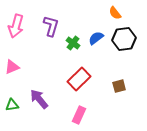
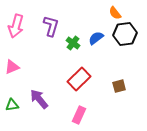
black hexagon: moved 1 px right, 5 px up
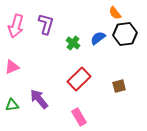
purple L-shape: moved 5 px left, 2 px up
blue semicircle: moved 2 px right
pink rectangle: moved 2 px down; rotated 54 degrees counterclockwise
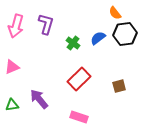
pink rectangle: rotated 42 degrees counterclockwise
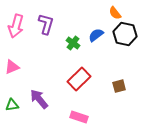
black hexagon: rotated 20 degrees clockwise
blue semicircle: moved 2 px left, 3 px up
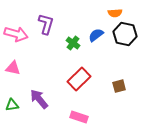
orange semicircle: rotated 56 degrees counterclockwise
pink arrow: moved 8 px down; rotated 90 degrees counterclockwise
pink triangle: moved 1 px right, 1 px down; rotated 35 degrees clockwise
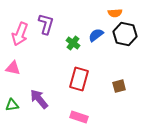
pink arrow: moved 4 px right; rotated 95 degrees clockwise
red rectangle: rotated 30 degrees counterclockwise
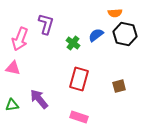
pink arrow: moved 5 px down
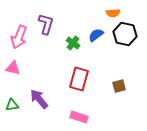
orange semicircle: moved 2 px left
pink arrow: moved 1 px left, 2 px up
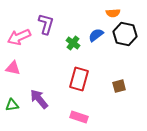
pink arrow: rotated 45 degrees clockwise
